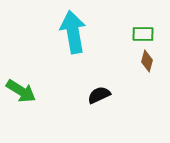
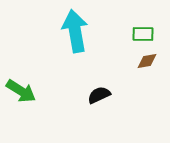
cyan arrow: moved 2 px right, 1 px up
brown diamond: rotated 65 degrees clockwise
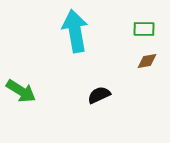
green rectangle: moved 1 px right, 5 px up
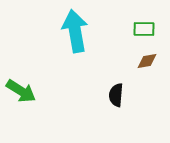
black semicircle: moved 17 px right; rotated 60 degrees counterclockwise
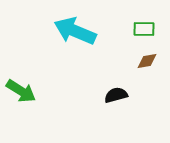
cyan arrow: rotated 57 degrees counterclockwise
black semicircle: rotated 70 degrees clockwise
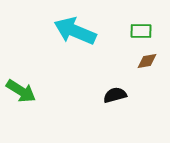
green rectangle: moved 3 px left, 2 px down
black semicircle: moved 1 px left
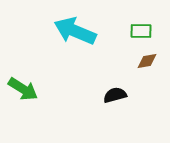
green arrow: moved 2 px right, 2 px up
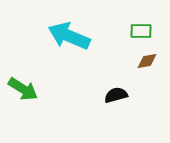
cyan arrow: moved 6 px left, 5 px down
black semicircle: moved 1 px right
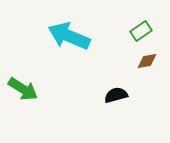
green rectangle: rotated 35 degrees counterclockwise
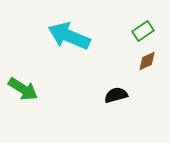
green rectangle: moved 2 px right
brown diamond: rotated 15 degrees counterclockwise
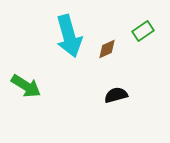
cyan arrow: rotated 129 degrees counterclockwise
brown diamond: moved 40 px left, 12 px up
green arrow: moved 3 px right, 3 px up
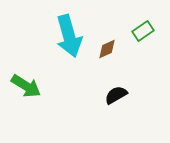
black semicircle: rotated 15 degrees counterclockwise
